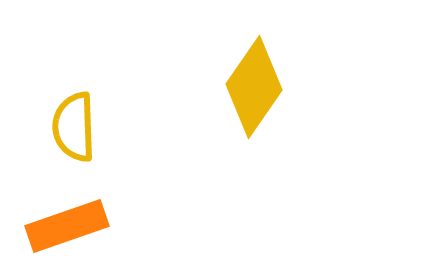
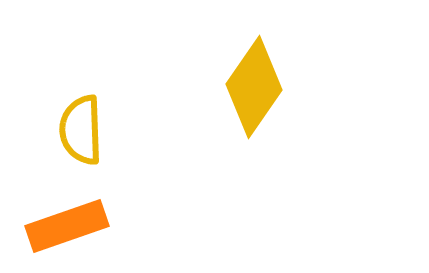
yellow semicircle: moved 7 px right, 3 px down
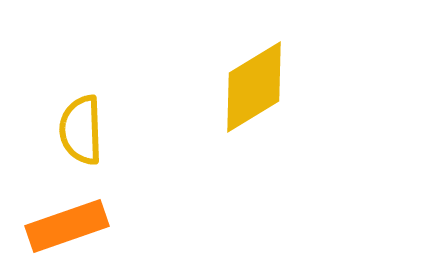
yellow diamond: rotated 24 degrees clockwise
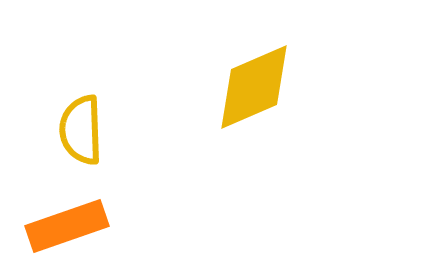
yellow diamond: rotated 8 degrees clockwise
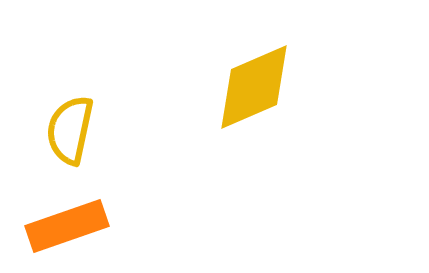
yellow semicircle: moved 11 px left; rotated 14 degrees clockwise
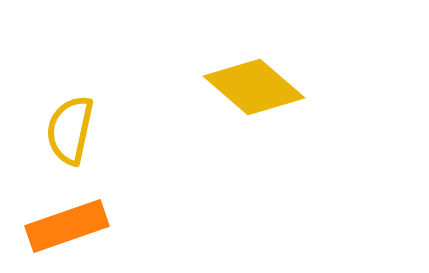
yellow diamond: rotated 64 degrees clockwise
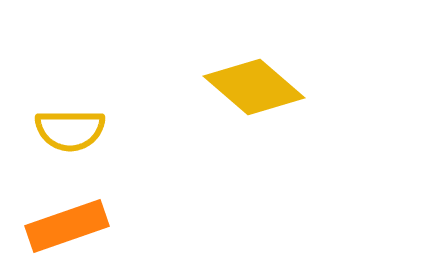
yellow semicircle: rotated 102 degrees counterclockwise
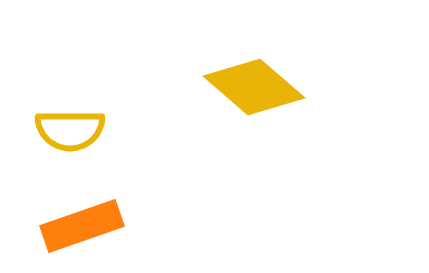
orange rectangle: moved 15 px right
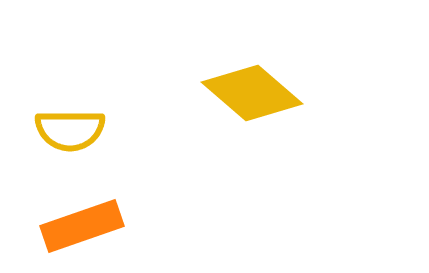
yellow diamond: moved 2 px left, 6 px down
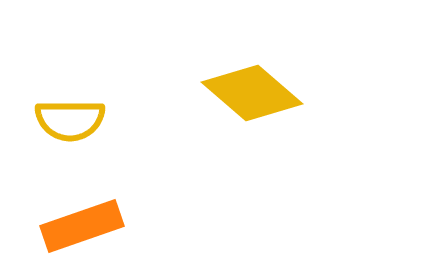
yellow semicircle: moved 10 px up
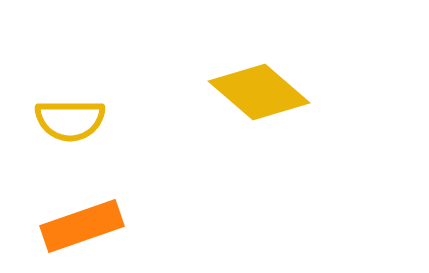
yellow diamond: moved 7 px right, 1 px up
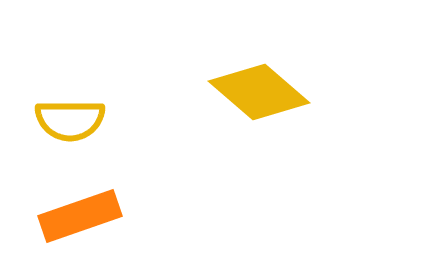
orange rectangle: moved 2 px left, 10 px up
